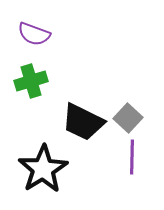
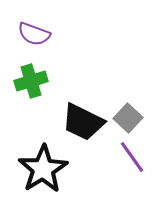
purple line: rotated 36 degrees counterclockwise
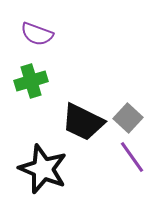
purple semicircle: moved 3 px right
black star: rotated 18 degrees counterclockwise
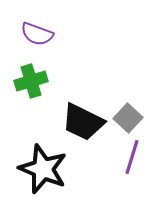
purple line: rotated 52 degrees clockwise
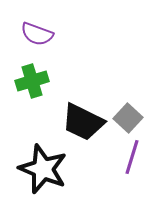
green cross: moved 1 px right
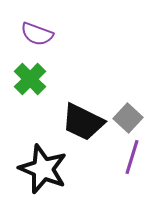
green cross: moved 2 px left, 2 px up; rotated 28 degrees counterclockwise
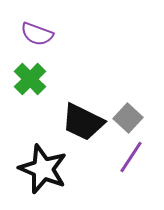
purple line: moved 1 px left; rotated 16 degrees clockwise
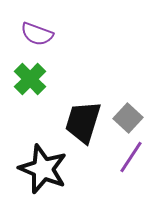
black trapezoid: rotated 81 degrees clockwise
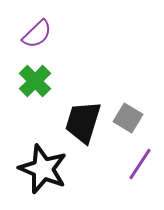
purple semicircle: rotated 64 degrees counterclockwise
green cross: moved 5 px right, 2 px down
gray square: rotated 12 degrees counterclockwise
purple line: moved 9 px right, 7 px down
